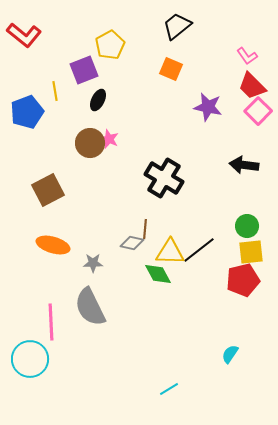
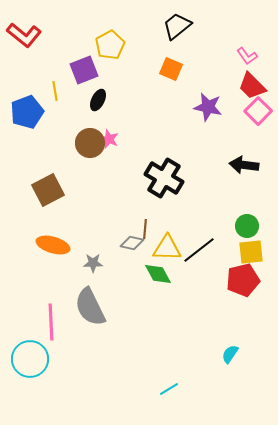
yellow triangle: moved 3 px left, 4 px up
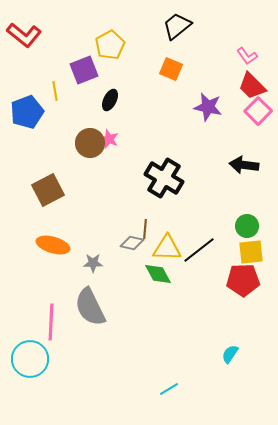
black ellipse: moved 12 px right
red pentagon: rotated 12 degrees clockwise
pink line: rotated 6 degrees clockwise
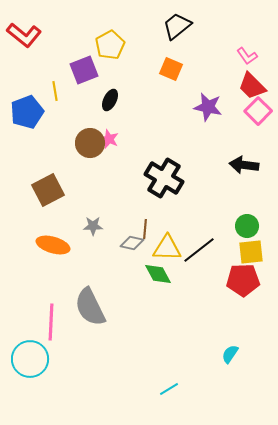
gray star: moved 37 px up
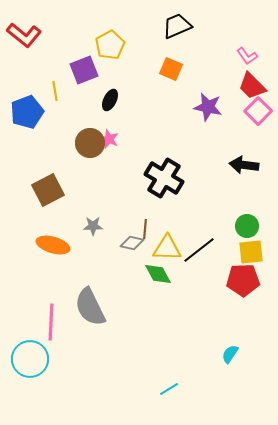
black trapezoid: rotated 16 degrees clockwise
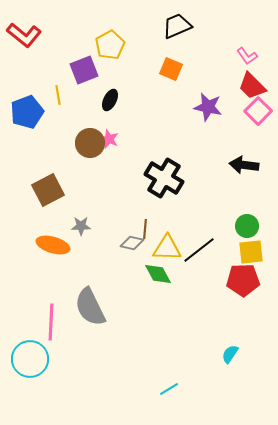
yellow line: moved 3 px right, 4 px down
gray star: moved 12 px left
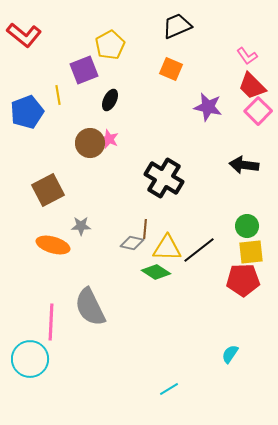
green diamond: moved 2 px left, 2 px up; rotated 28 degrees counterclockwise
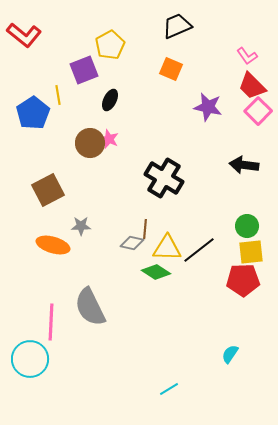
blue pentagon: moved 6 px right, 1 px down; rotated 12 degrees counterclockwise
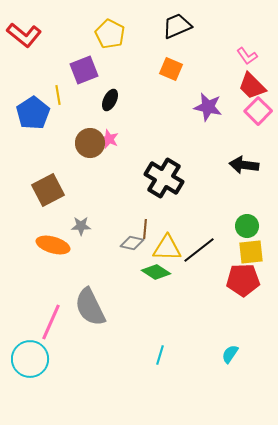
yellow pentagon: moved 11 px up; rotated 16 degrees counterclockwise
pink line: rotated 21 degrees clockwise
cyan line: moved 9 px left, 34 px up; rotated 42 degrees counterclockwise
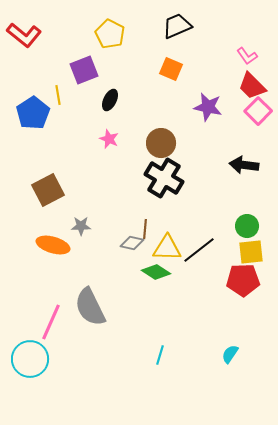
brown circle: moved 71 px right
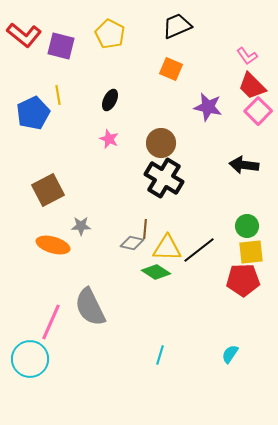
purple square: moved 23 px left, 24 px up; rotated 36 degrees clockwise
blue pentagon: rotated 8 degrees clockwise
